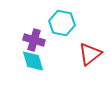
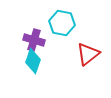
red triangle: moved 2 px left
cyan diamond: rotated 35 degrees clockwise
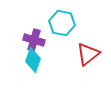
cyan diamond: moved 1 px up
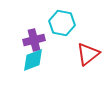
purple cross: rotated 30 degrees counterclockwise
cyan diamond: rotated 50 degrees clockwise
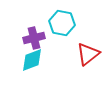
purple cross: moved 2 px up
cyan diamond: moved 1 px left
